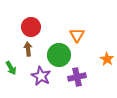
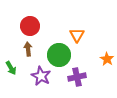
red circle: moved 1 px left, 1 px up
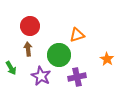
orange triangle: rotated 42 degrees clockwise
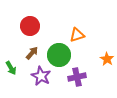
brown arrow: moved 4 px right, 4 px down; rotated 48 degrees clockwise
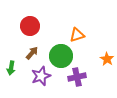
green circle: moved 2 px right, 1 px down
green arrow: rotated 40 degrees clockwise
purple star: rotated 24 degrees clockwise
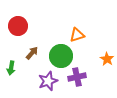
red circle: moved 12 px left
purple star: moved 7 px right, 5 px down
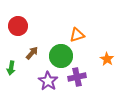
purple star: rotated 18 degrees counterclockwise
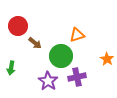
brown arrow: moved 3 px right, 10 px up; rotated 88 degrees clockwise
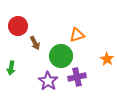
brown arrow: rotated 24 degrees clockwise
